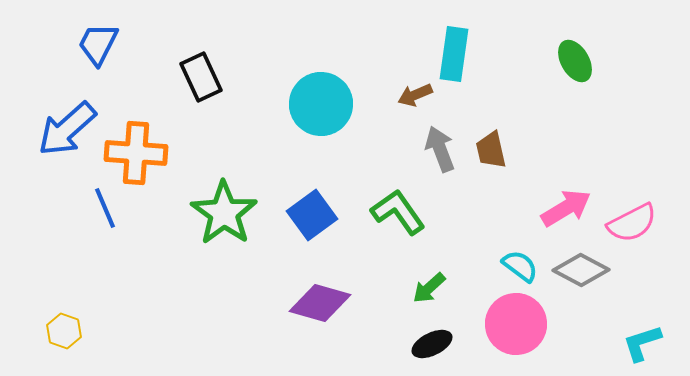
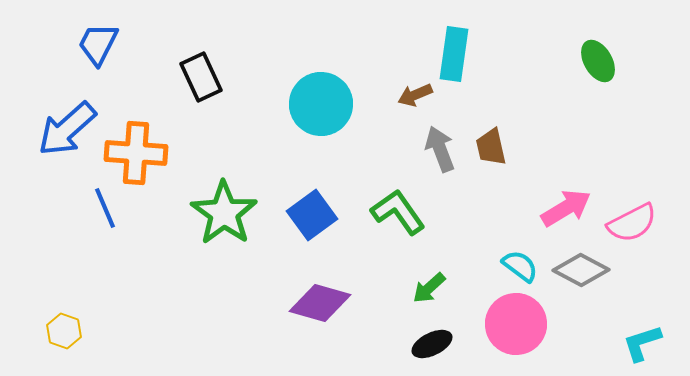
green ellipse: moved 23 px right
brown trapezoid: moved 3 px up
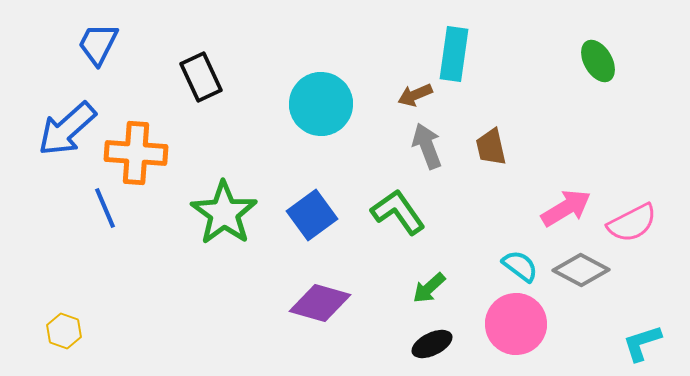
gray arrow: moved 13 px left, 3 px up
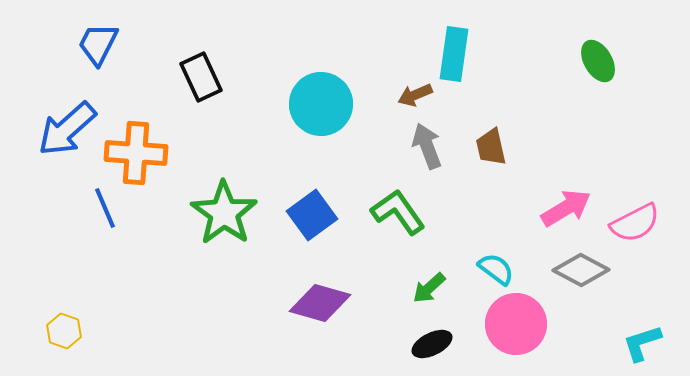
pink semicircle: moved 3 px right
cyan semicircle: moved 24 px left, 3 px down
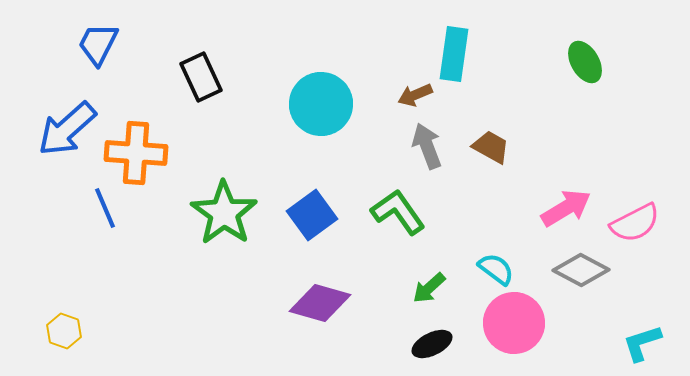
green ellipse: moved 13 px left, 1 px down
brown trapezoid: rotated 132 degrees clockwise
pink circle: moved 2 px left, 1 px up
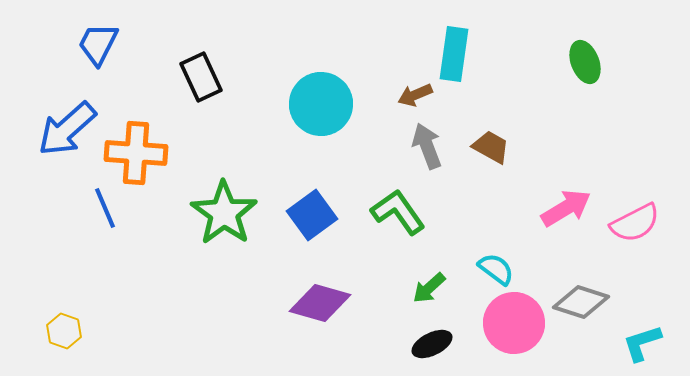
green ellipse: rotated 9 degrees clockwise
gray diamond: moved 32 px down; rotated 10 degrees counterclockwise
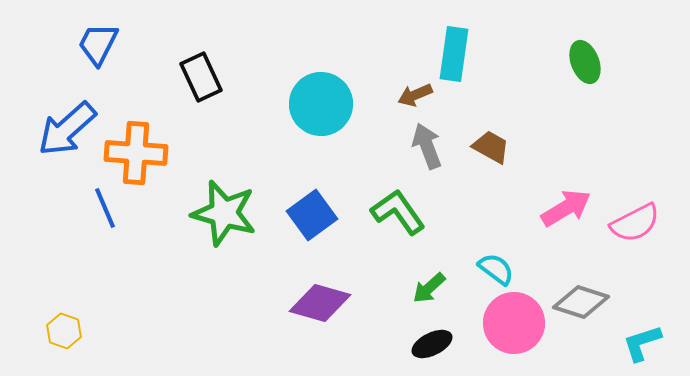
green star: rotated 20 degrees counterclockwise
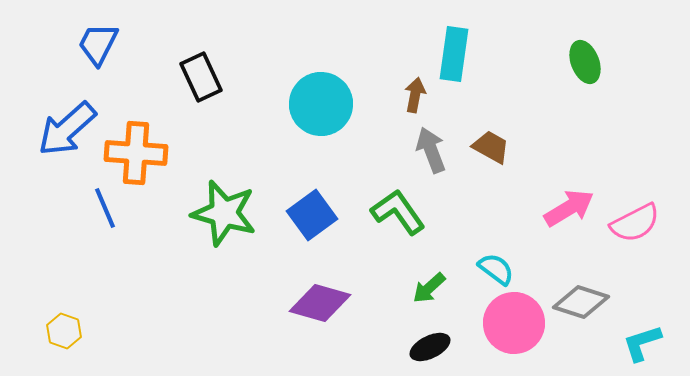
brown arrow: rotated 124 degrees clockwise
gray arrow: moved 4 px right, 4 px down
pink arrow: moved 3 px right
black ellipse: moved 2 px left, 3 px down
